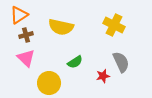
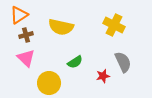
gray semicircle: moved 2 px right
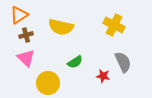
red star: rotated 24 degrees clockwise
yellow circle: moved 1 px left
